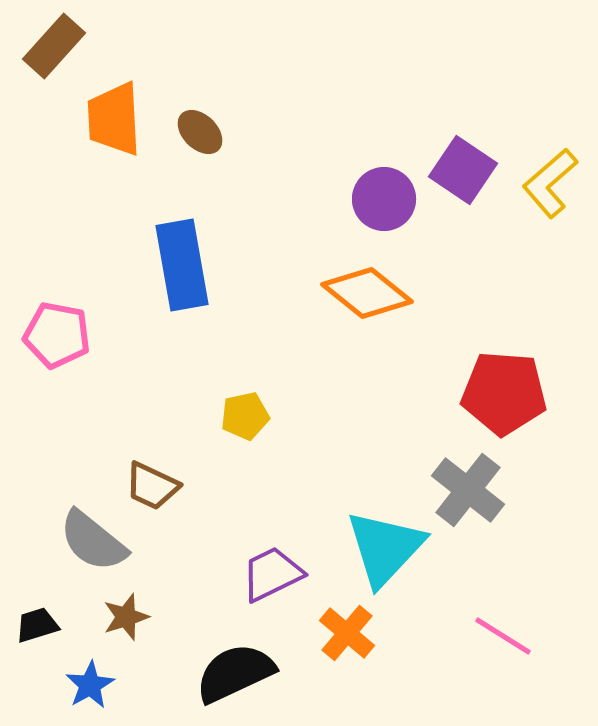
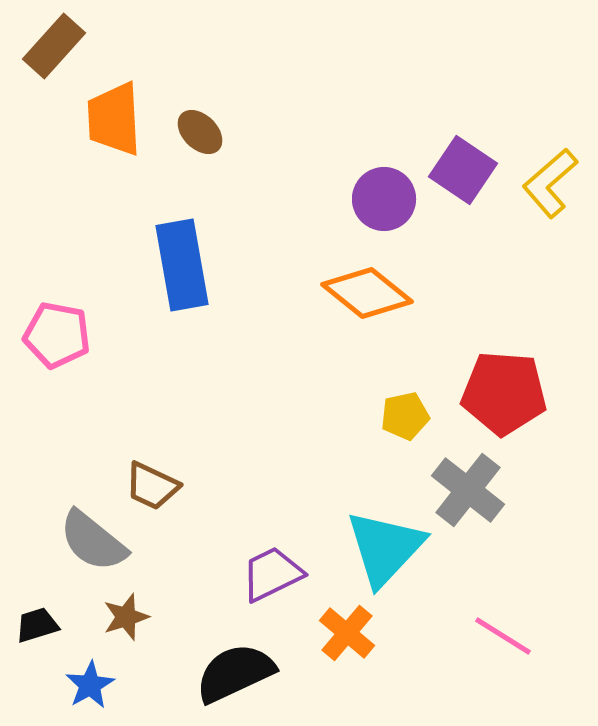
yellow pentagon: moved 160 px right
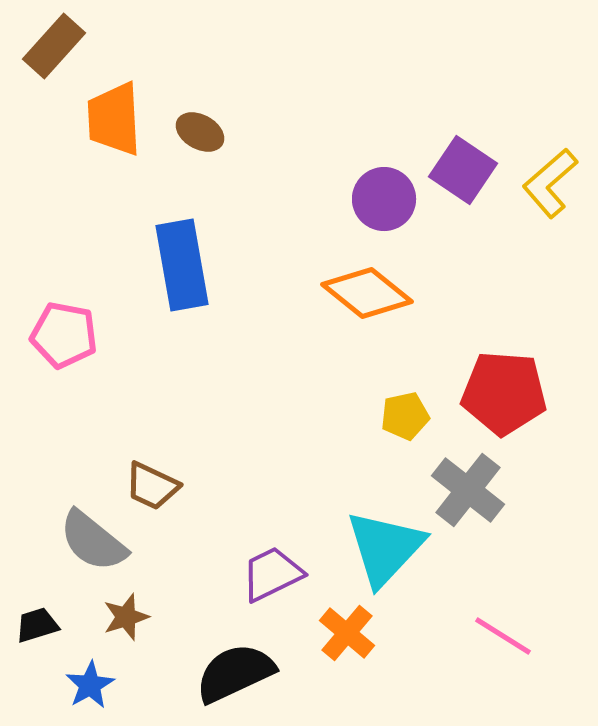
brown ellipse: rotated 15 degrees counterclockwise
pink pentagon: moved 7 px right
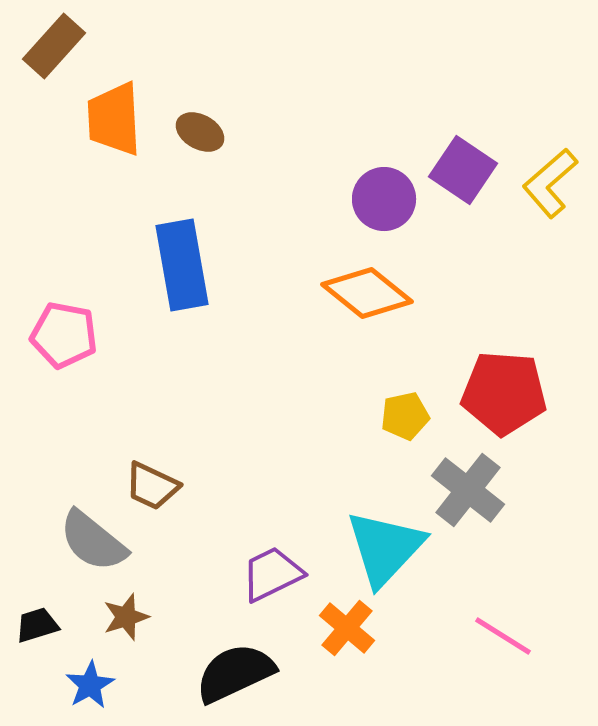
orange cross: moved 5 px up
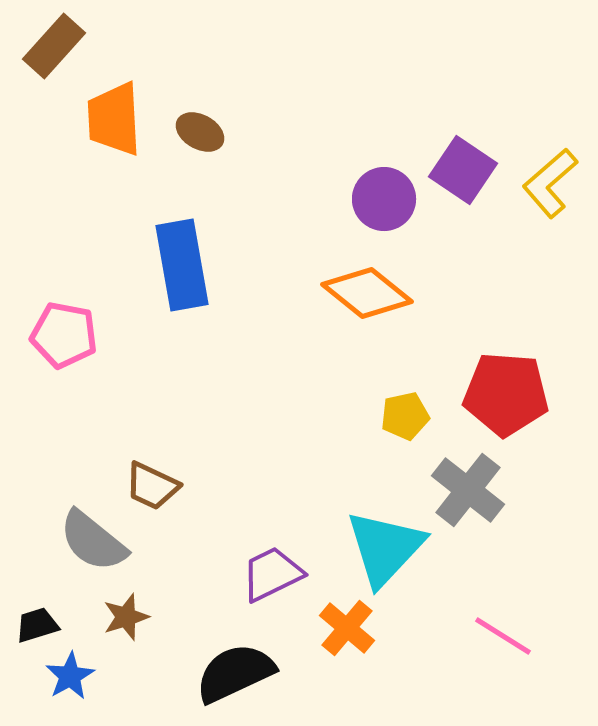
red pentagon: moved 2 px right, 1 px down
blue star: moved 20 px left, 9 px up
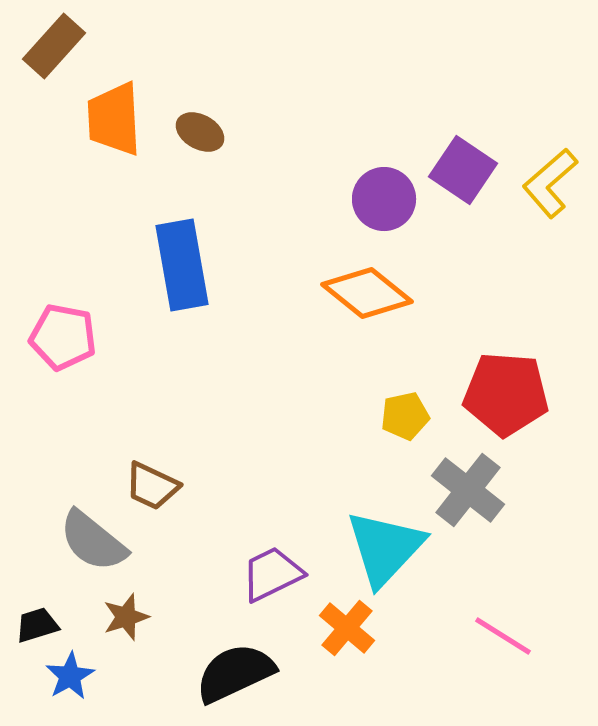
pink pentagon: moved 1 px left, 2 px down
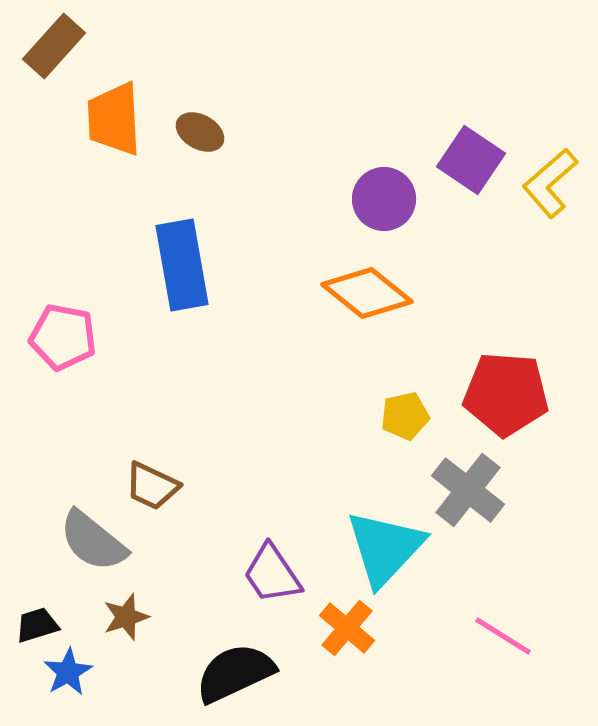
purple square: moved 8 px right, 10 px up
purple trapezoid: rotated 98 degrees counterclockwise
blue star: moved 2 px left, 4 px up
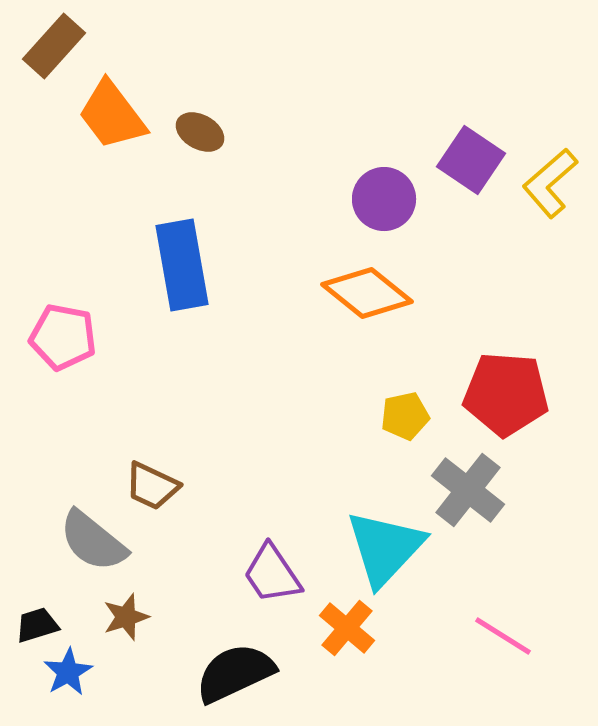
orange trapezoid: moved 2 px left, 4 px up; rotated 34 degrees counterclockwise
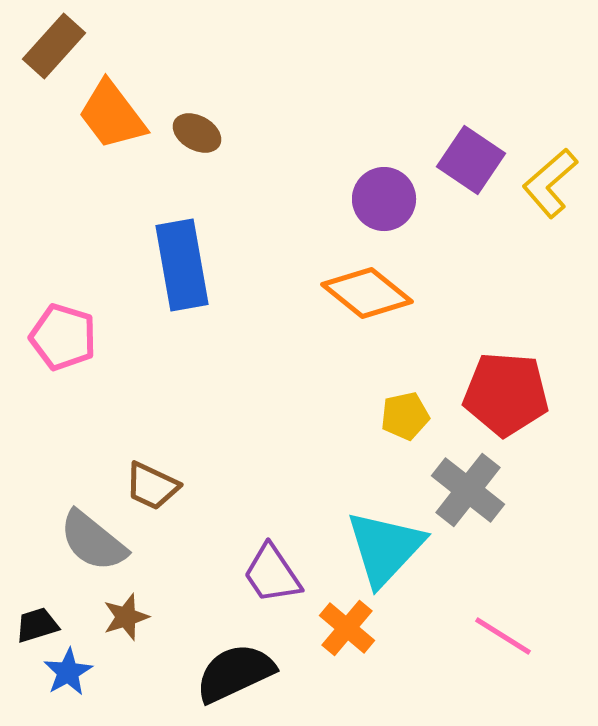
brown ellipse: moved 3 px left, 1 px down
pink pentagon: rotated 6 degrees clockwise
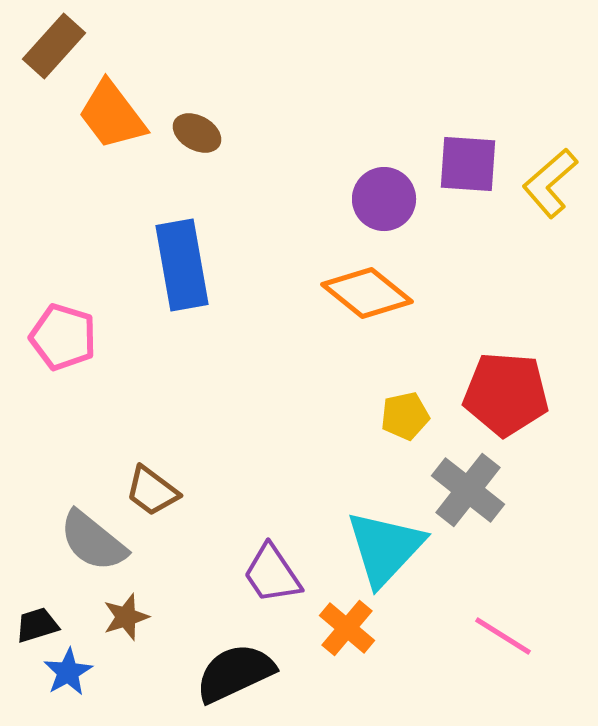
purple square: moved 3 px left, 4 px down; rotated 30 degrees counterclockwise
brown trapezoid: moved 5 px down; rotated 12 degrees clockwise
